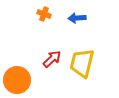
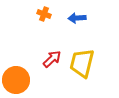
orange circle: moved 1 px left
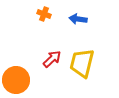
blue arrow: moved 1 px right, 1 px down; rotated 12 degrees clockwise
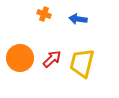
orange circle: moved 4 px right, 22 px up
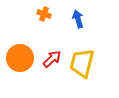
blue arrow: rotated 66 degrees clockwise
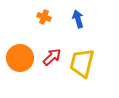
orange cross: moved 3 px down
red arrow: moved 2 px up
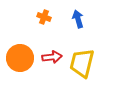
red arrow: rotated 36 degrees clockwise
